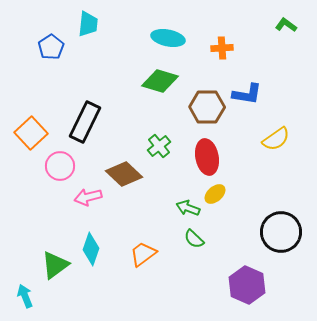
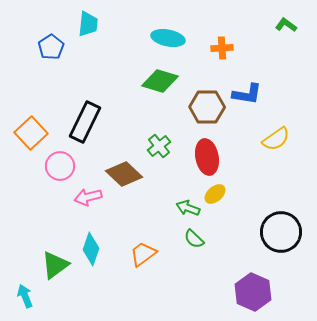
purple hexagon: moved 6 px right, 7 px down
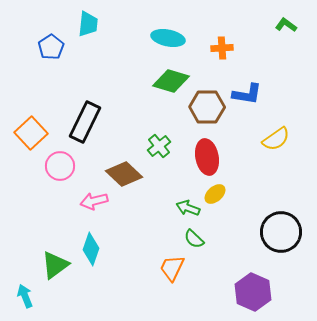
green diamond: moved 11 px right
pink arrow: moved 6 px right, 4 px down
orange trapezoid: moved 29 px right, 14 px down; rotated 28 degrees counterclockwise
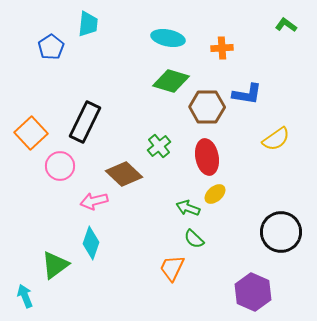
cyan diamond: moved 6 px up
